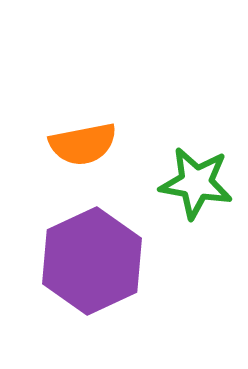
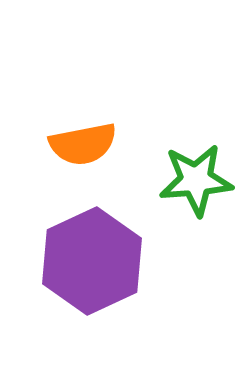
green star: moved 3 px up; rotated 14 degrees counterclockwise
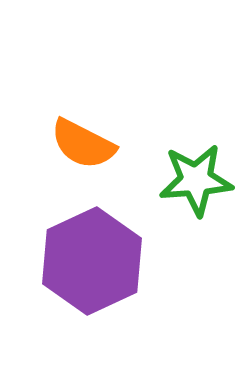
orange semicircle: rotated 38 degrees clockwise
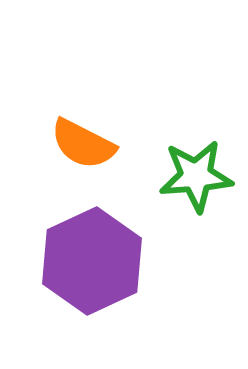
green star: moved 4 px up
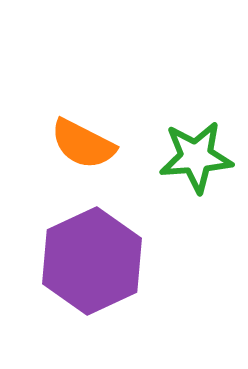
green star: moved 19 px up
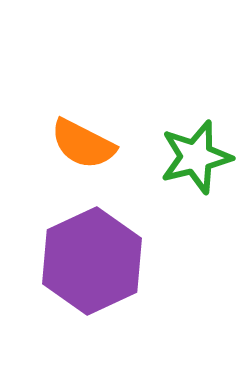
green star: rotated 10 degrees counterclockwise
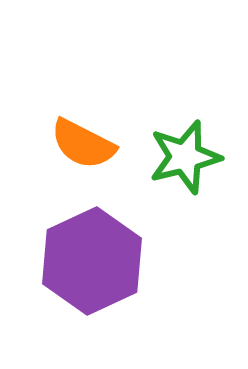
green star: moved 11 px left
